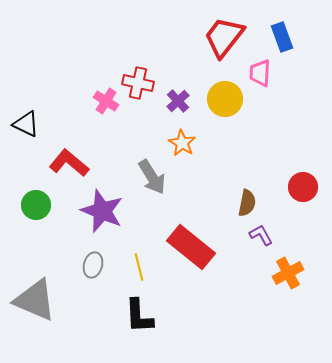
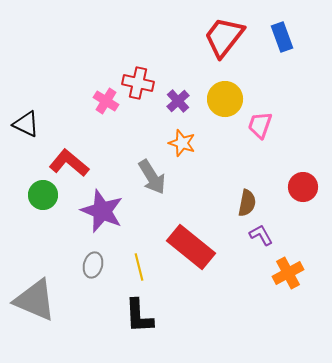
pink trapezoid: moved 52 px down; rotated 16 degrees clockwise
orange star: rotated 12 degrees counterclockwise
green circle: moved 7 px right, 10 px up
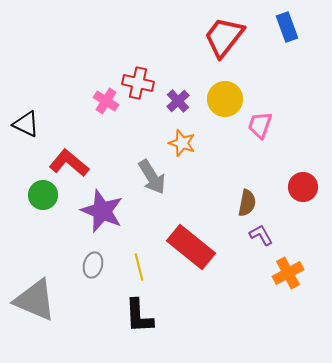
blue rectangle: moved 5 px right, 10 px up
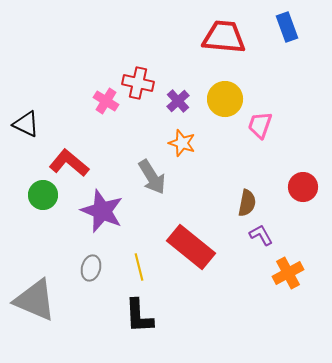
red trapezoid: rotated 57 degrees clockwise
gray ellipse: moved 2 px left, 3 px down
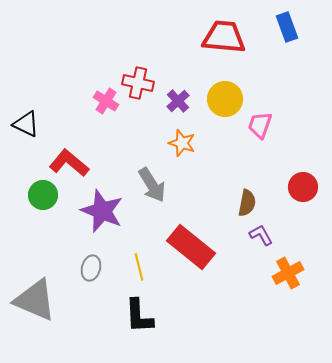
gray arrow: moved 8 px down
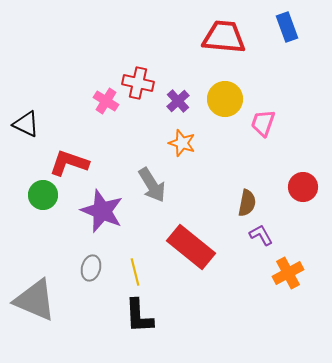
pink trapezoid: moved 3 px right, 2 px up
red L-shape: rotated 21 degrees counterclockwise
yellow line: moved 4 px left, 5 px down
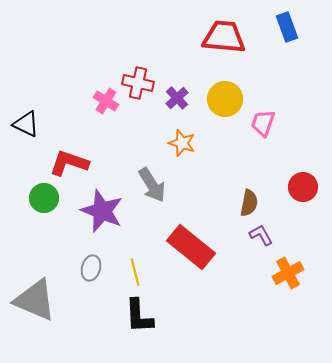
purple cross: moved 1 px left, 3 px up
green circle: moved 1 px right, 3 px down
brown semicircle: moved 2 px right
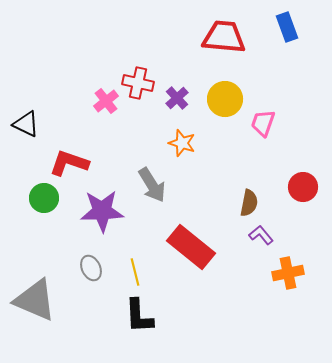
pink cross: rotated 20 degrees clockwise
purple star: rotated 24 degrees counterclockwise
purple L-shape: rotated 10 degrees counterclockwise
gray ellipse: rotated 40 degrees counterclockwise
orange cross: rotated 16 degrees clockwise
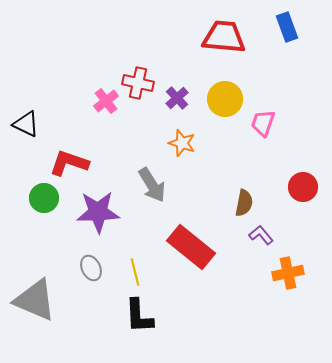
brown semicircle: moved 5 px left
purple star: moved 4 px left, 1 px down
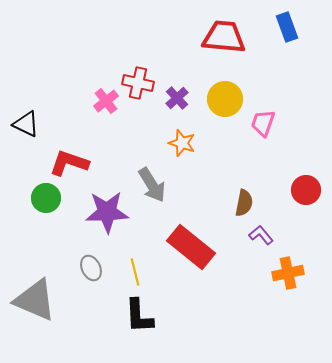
red circle: moved 3 px right, 3 px down
green circle: moved 2 px right
purple star: moved 9 px right
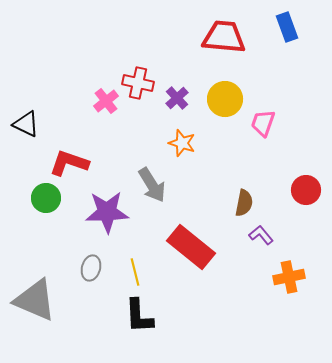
gray ellipse: rotated 40 degrees clockwise
orange cross: moved 1 px right, 4 px down
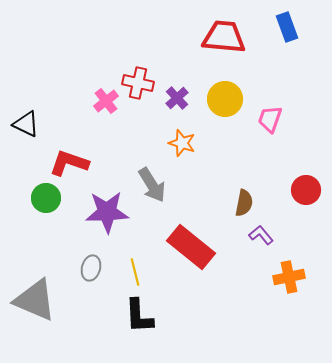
pink trapezoid: moved 7 px right, 4 px up
